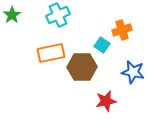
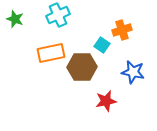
green star: moved 3 px right, 4 px down; rotated 18 degrees counterclockwise
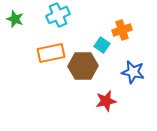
brown hexagon: moved 1 px right, 1 px up
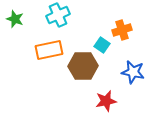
orange rectangle: moved 2 px left, 3 px up
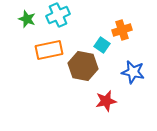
green star: moved 12 px right
brown hexagon: rotated 12 degrees clockwise
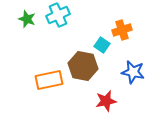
orange rectangle: moved 30 px down
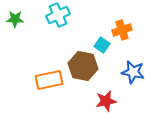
green star: moved 12 px left; rotated 18 degrees counterclockwise
